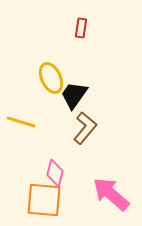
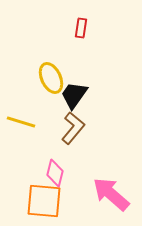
brown L-shape: moved 12 px left
orange square: moved 1 px down
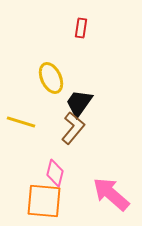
black trapezoid: moved 5 px right, 8 px down
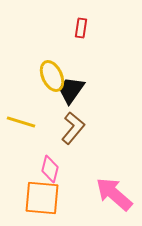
yellow ellipse: moved 1 px right, 2 px up
black trapezoid: moved 8 px left, 13 px up
pink diamond: moved 5 px left, 4 px up
pink arrow: moved 3 px right
orange square: moved 2 px left, 3 px up
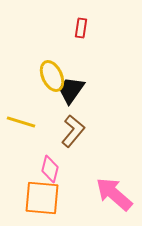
brown L-shape: moved 3 px down
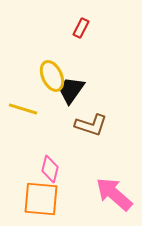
red rectangle: rotated 18 degrees clockwise
yellow line: moved 2 px right, 13 px up
brown L-shape: moved 18 px right, 6 px up; rotated 68 degrees clockwise
orange square: moved 1 px left, 1 px down
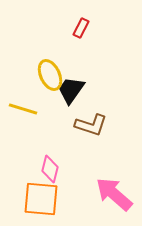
yellow ellipse: moved 2 px left, 1 px up
